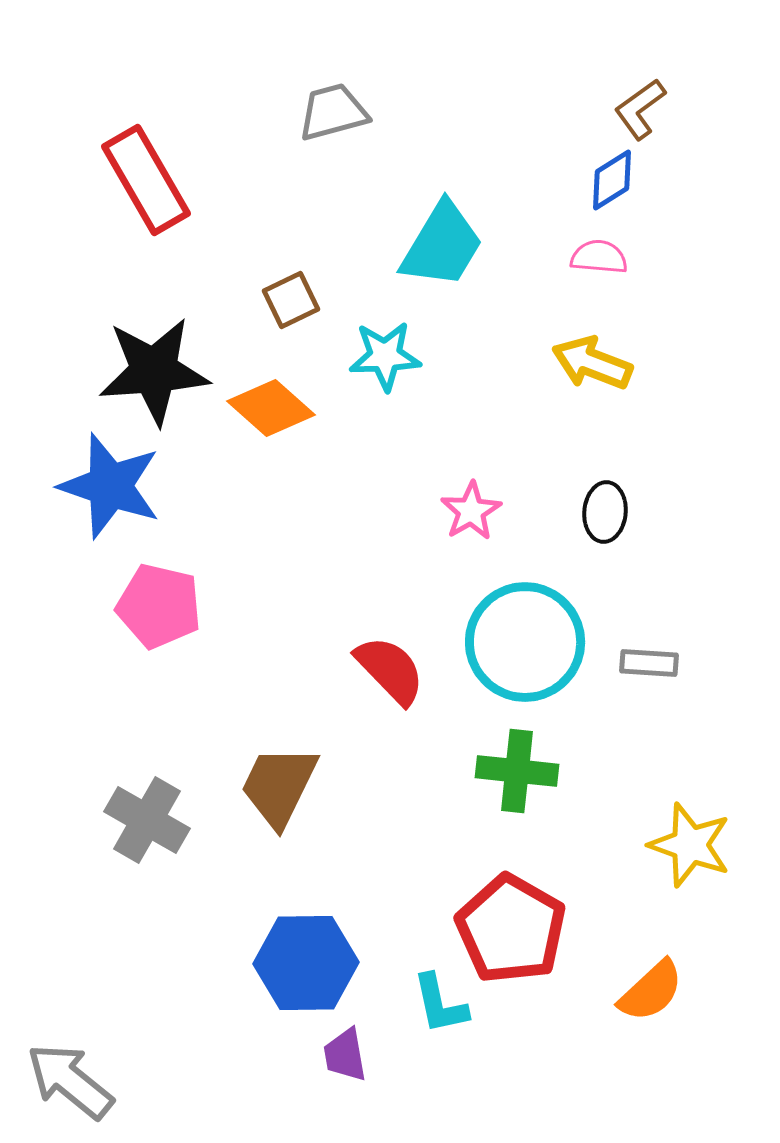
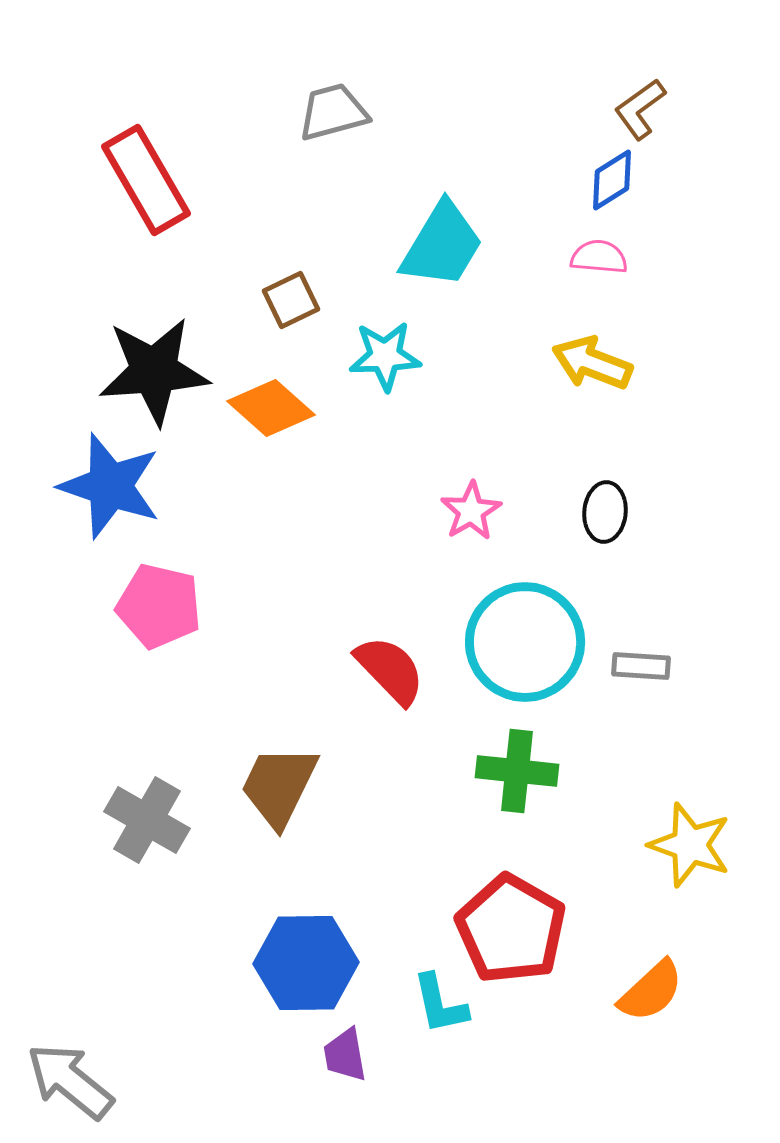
gray rectangle: moved 8 px left, 3 px down
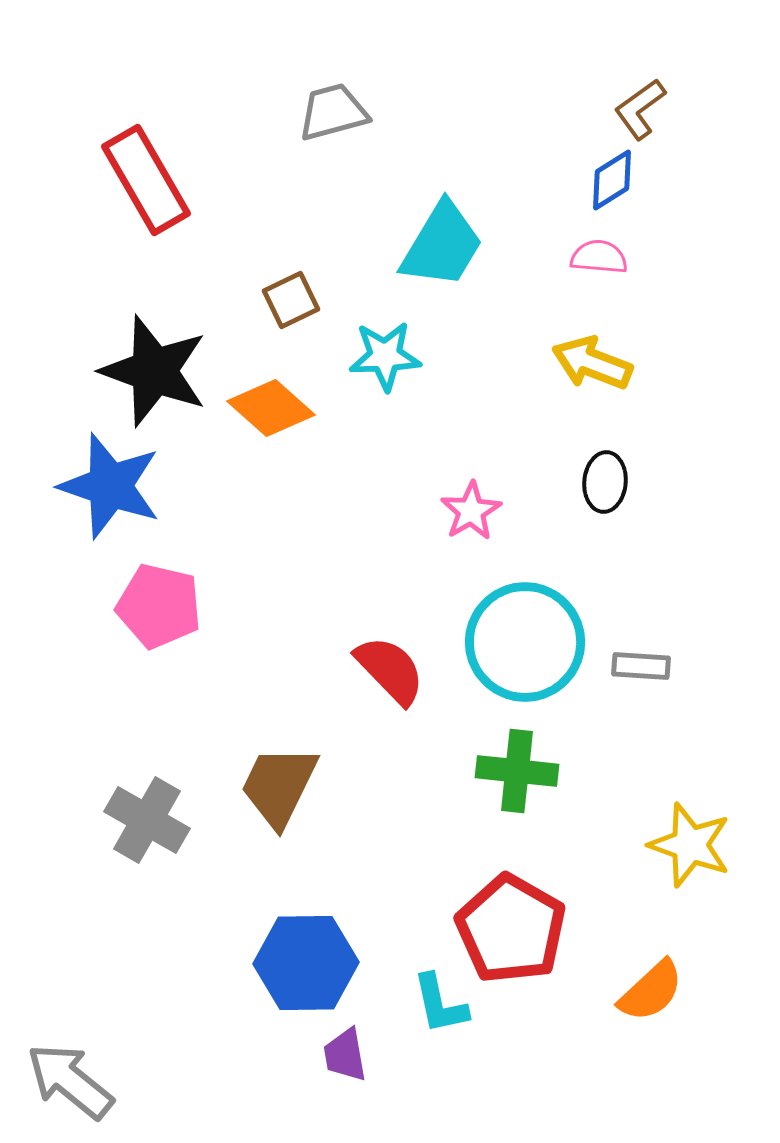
black star: rotated 24 degrees clockwise
black ellipse: moved 30 px up
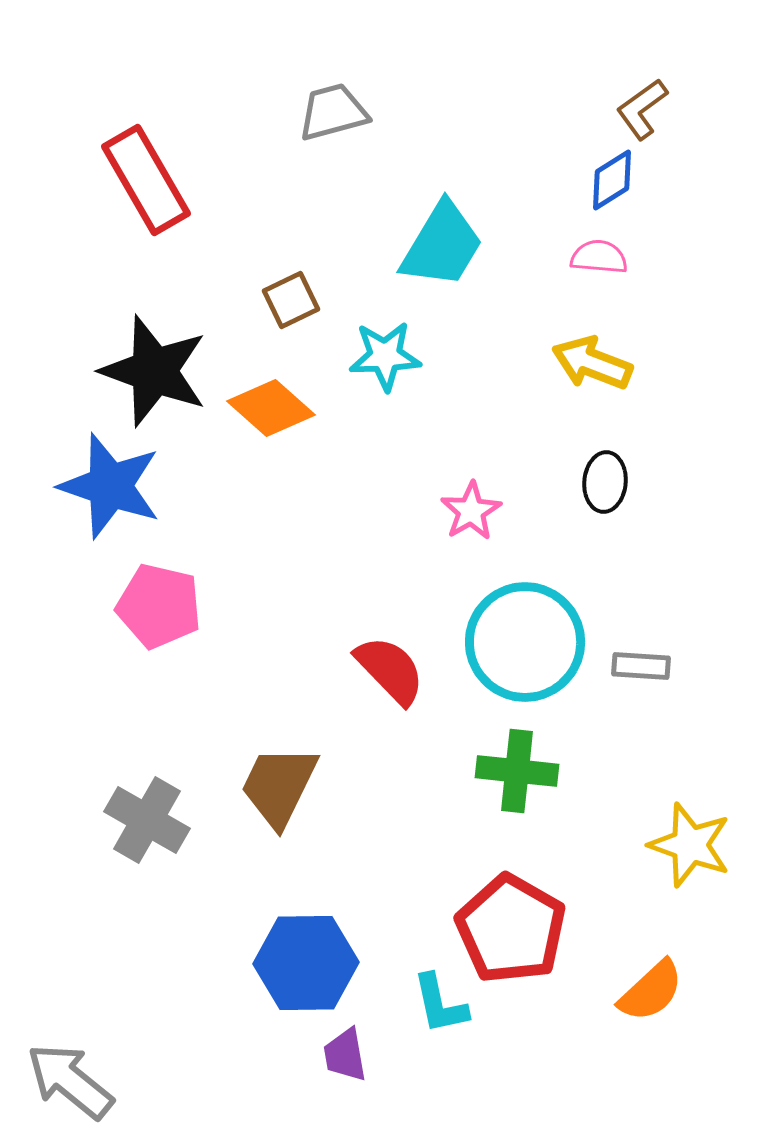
brown L-shape: moved 2 px right
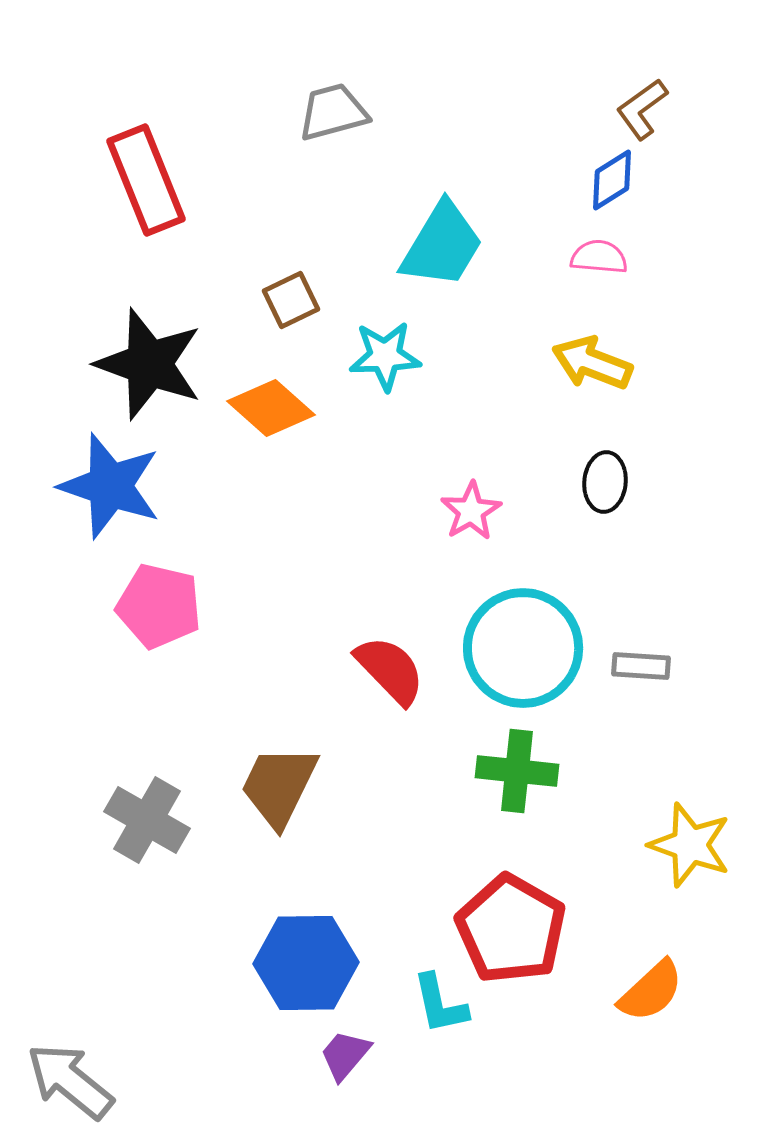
red rectangle: rotated 8 degrees clockwise
black star: moved 5 px left, 7 px up
cyan circle: moved 2 px left, 6 px down
purple trapezoid: rotated 50 degrees clockwise
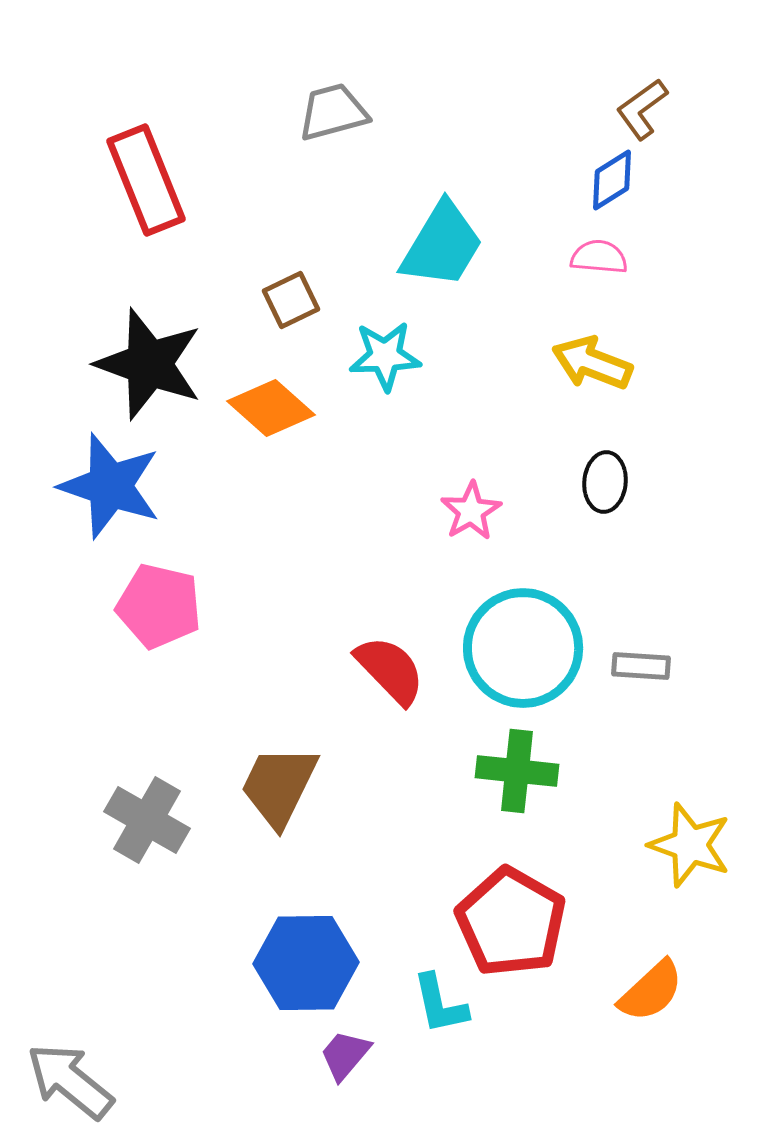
red pentagon: moved 7 px up
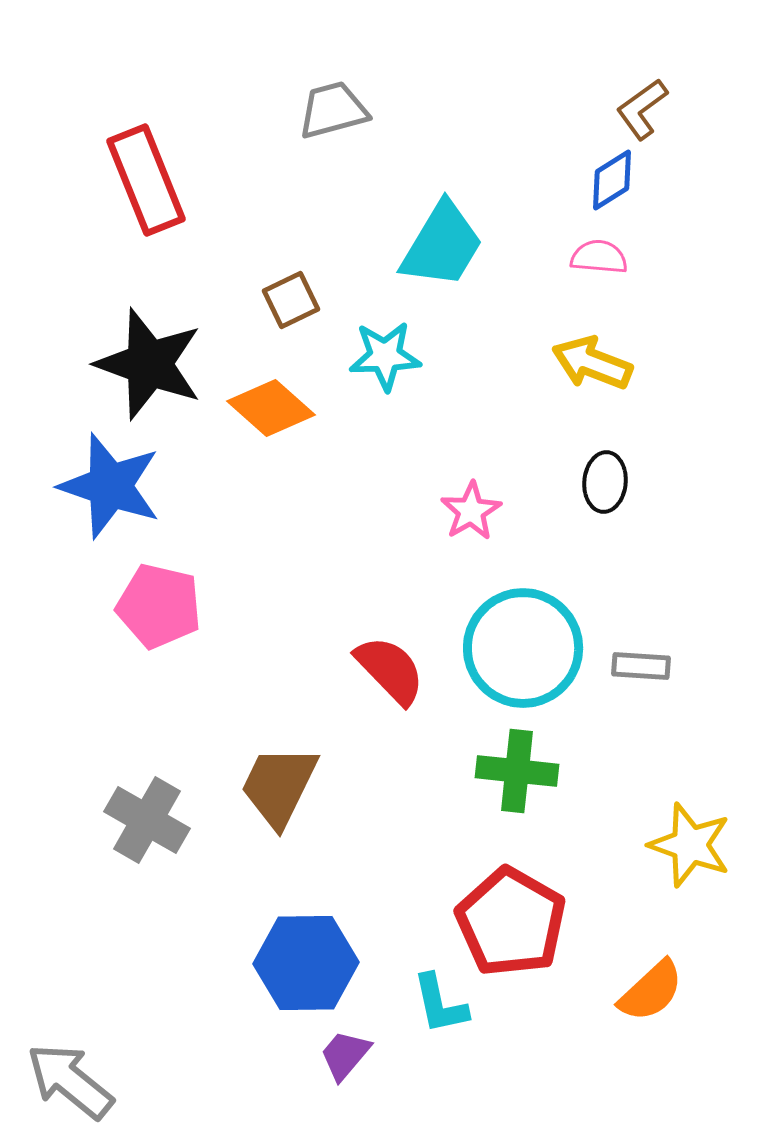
gray trapezoid: moved 2 px up
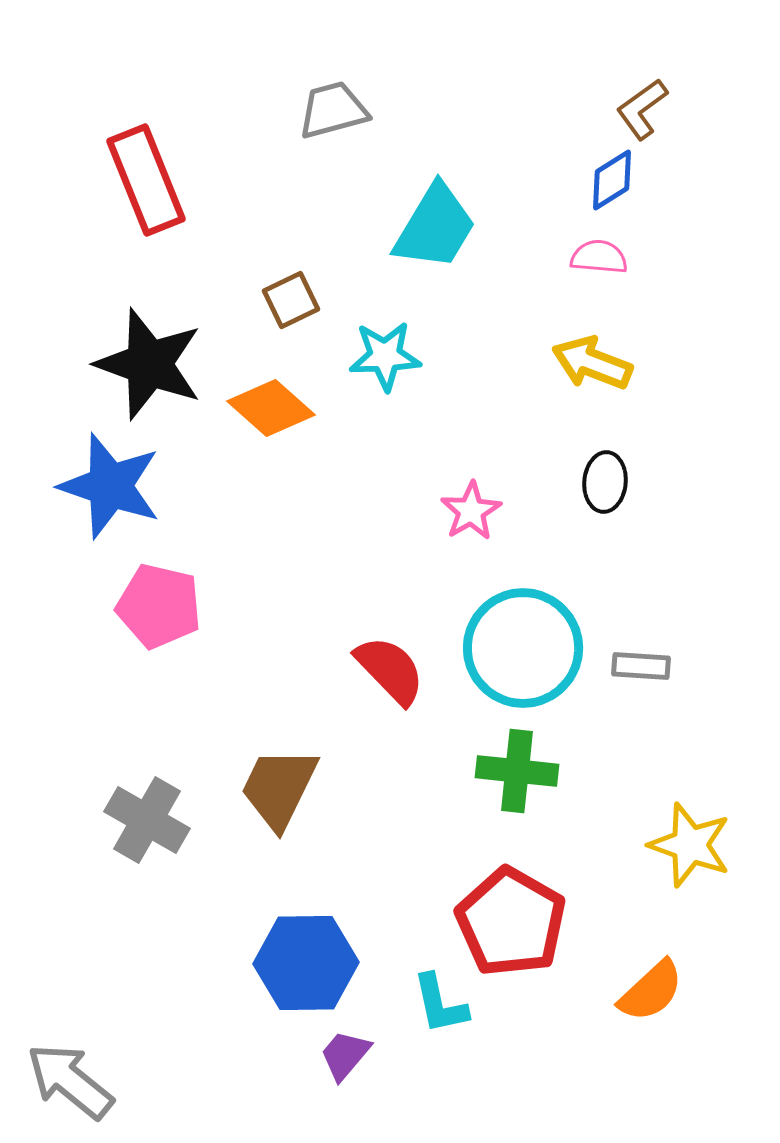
cyan trapezoid: moved 7 px left, 18 px up
brown trapezoid: moved 2 px down
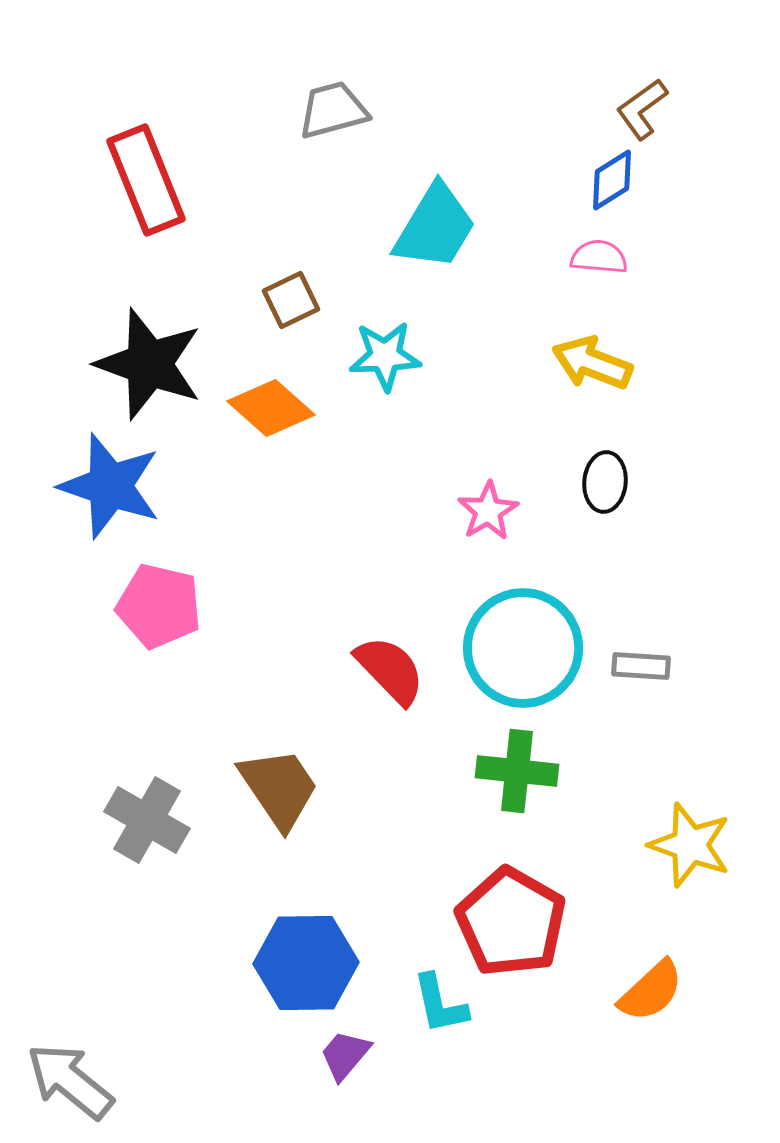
pink star: moved 17 px right
brown trapezoid: rotated 120 degrees clockwise
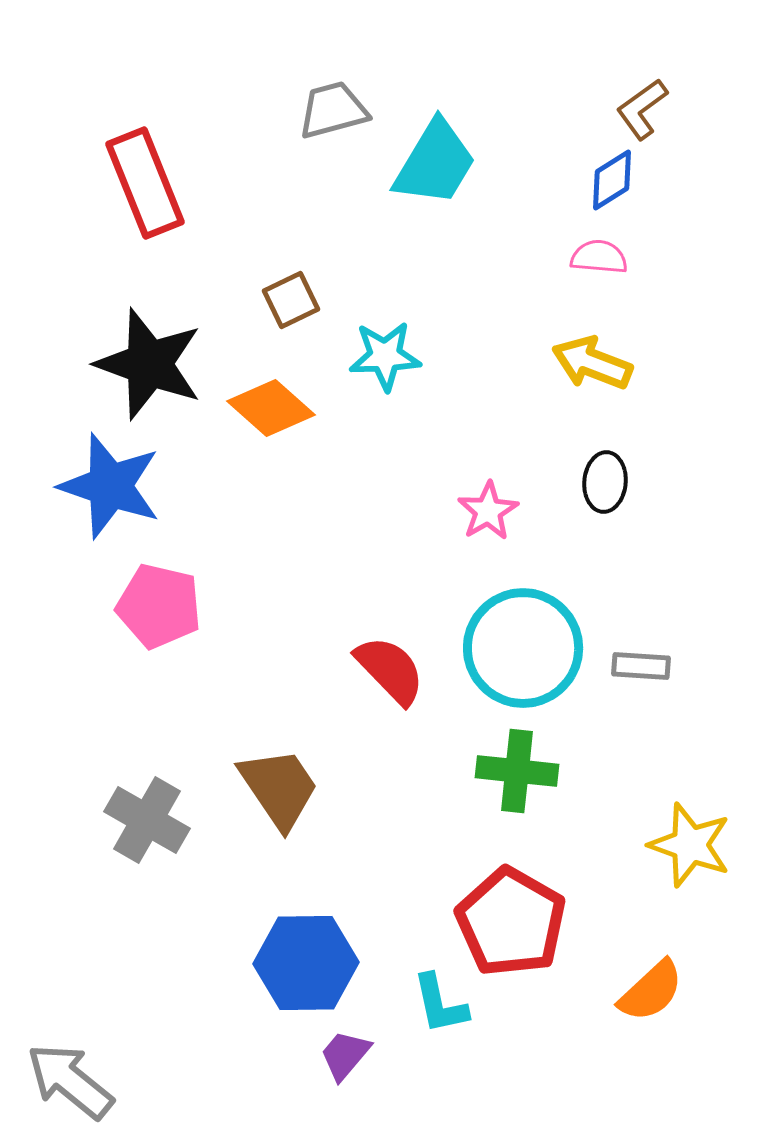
red rectangle: moved 1 px left, 3 px down
cyan trapezoid: moved 64 px up
